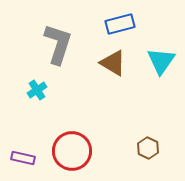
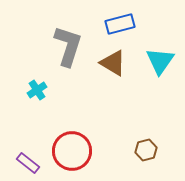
gray L-shape: moved 10 px right, 2 px down
cyan triangle: moved 1 px left
brown hexagon: moved 2 px left, 2 px down; rotated 20 degrees clockwise
purple rectangle: moved 5 px right, 5 px down; rotated 25 degrees clockwise
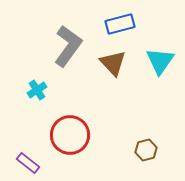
gray L-shape: rotated 18 degrees clockwise
brown triangle: rotated 16 degrees clockwise
red circle: moved 2 px left, 16 px up
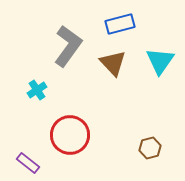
brown hexagon: moved 4 px right, 2 px up
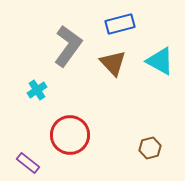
cyan triangle: rotated 36 degrees counterclockwise
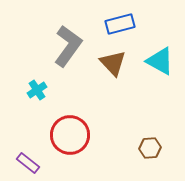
brown hexagon: rotated 10 degrees clockwise
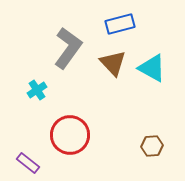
gray L-shape: moved 2 px down
cyan triangle: moved 8 px left, 7 px down
brown hexagon: moved 2 px right, 2 px up
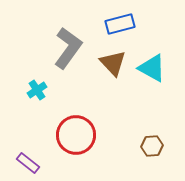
red circle: moved 6 px right
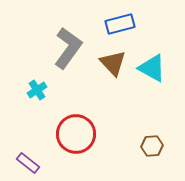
red circle: moved 1 px up
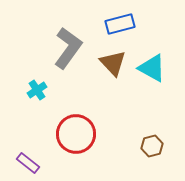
brown hexagon: rotated 10 degrees counterclockwise
